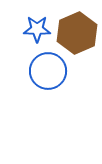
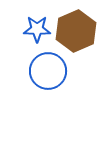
brown hexagon: moved 1 px left, 2 px up
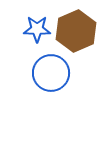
blue circle: moved 3 px right, 2 px down
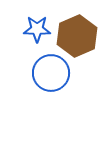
brown hexagon: moved 1 px right, 5 px down
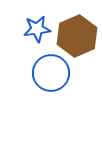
blue star: rotated 8 degrees counterclockwise
